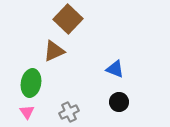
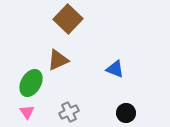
brown triangle: moved 4 px right, 9 px down
green ellipse: rotated 20 degrees clockwise
black circle: moved 7 px right, 11 px down
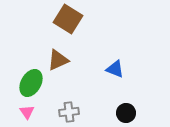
brown square: rotated 12 degrees counterclockwise
gray cross: rotated 18 degrees clockwise
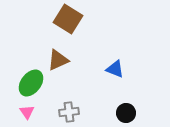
green ellipse: rotated 8 degrees clockwise
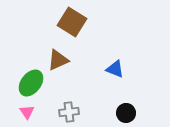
brown square: moved 4 px right, 3 px down
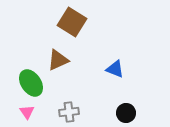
green ellipse: rotated 72 degrees counterclockwise
